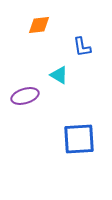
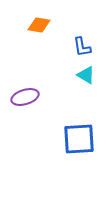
orange diamond: rotated 15 degrees clockwise
cyan triangle: moved 27 px right
purple ellipse: moved 1 px down
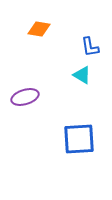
orange diamond: moved 4 px down
blue L-shape: moved 8 px right
cyan triangle: moved 4 px left
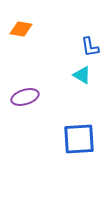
orange diamond: moved 18 px left
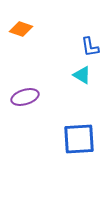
orange diamond: rotated 10 degrees clockwise
